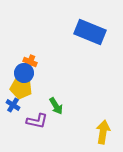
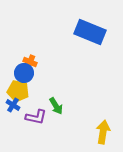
yellow pentagon: moved 3 px left, 3 px down
purple L-shape: moved 1 px left, 4 px up
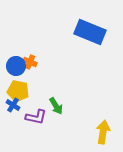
blue circle: moved 8 px left, 7 px up
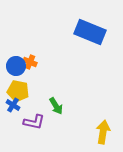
purple L-shape: moved 2 px left, 5 px down
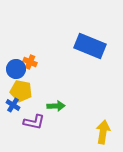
blue rectangle: moved 14 px down
blue circle: moved 3 px down
yellow pentagon: moved 3 px right
green arrow: rotated 60 degrees counterclockwise
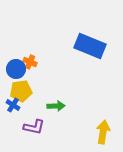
yellow pentagon: rotated 20 degrees counterclockwise
purple L-shape: moved 5 px down
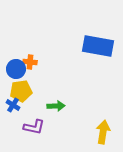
blue rectangle: moved 8 px right; rotated 12 degrees counterclockwise
orange cross: rotated 16 degrees counterclockwise
